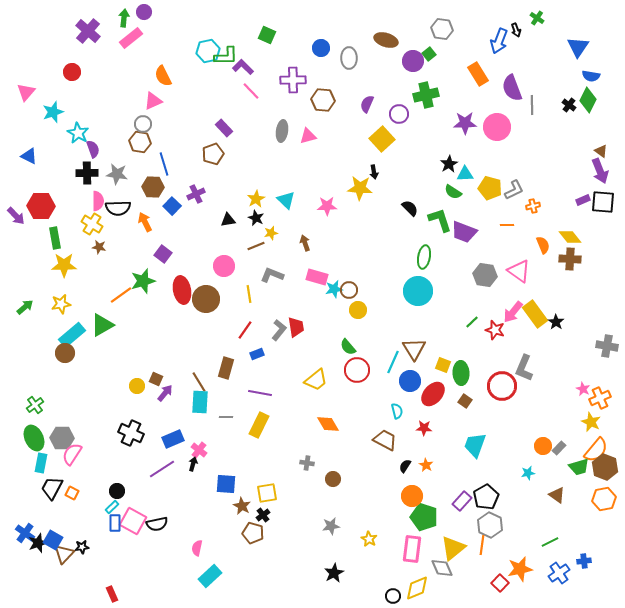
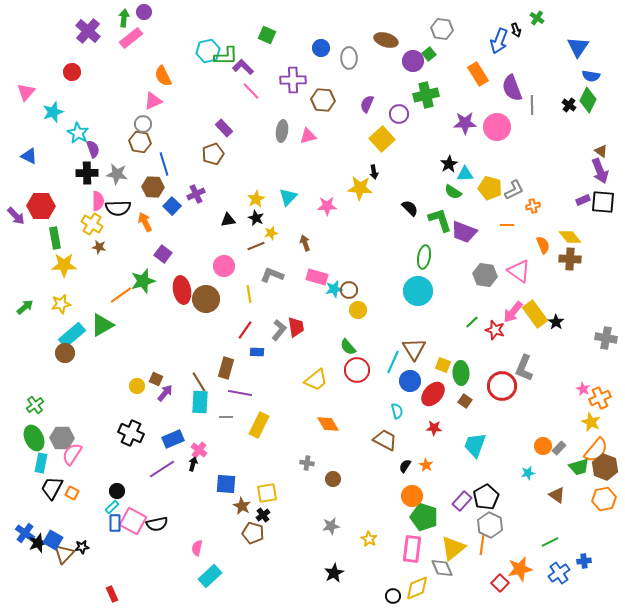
cyan triangle at (286, 200): moved 2 px right, 3 px up; rotated 30 degrees clockwise
gray cross at (607, 346): moved 1 px left, 8 px up
blue rectangle at (257, 354): moved 2 px up; rotated 24 degrees clockwise
purple line at (260, 393): moved 20 px left
red star at (424, 428): moved 10 px right
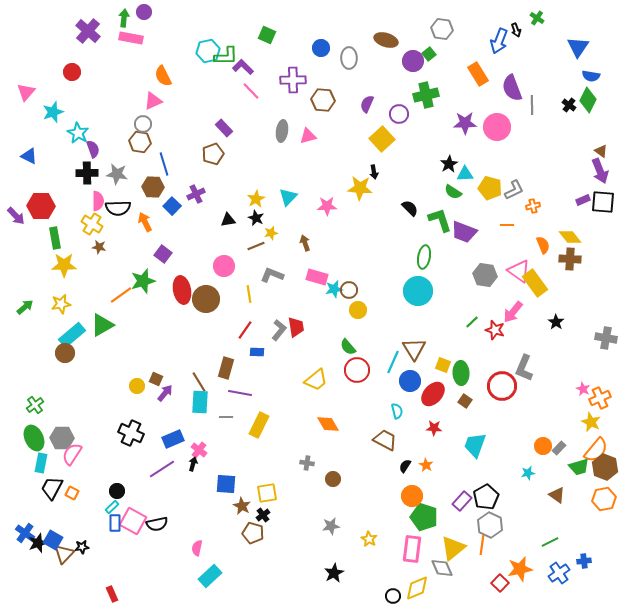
pink rectangle at (131, 38): rotated 50 degrees clockwise
yellow rectangle at (535, 314): moved 31 px up
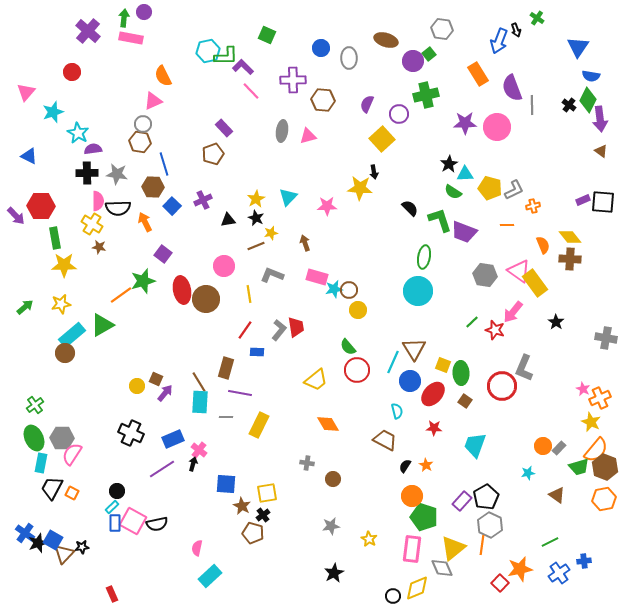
purple semicircle at (93, 149): rotated 78 degrees counterclockwise
purple arrow at (600, 171): moved 52 px up; rotated 15 degrees clockwise
purple cross at (196, 194): moved 7 px right, 6 px down
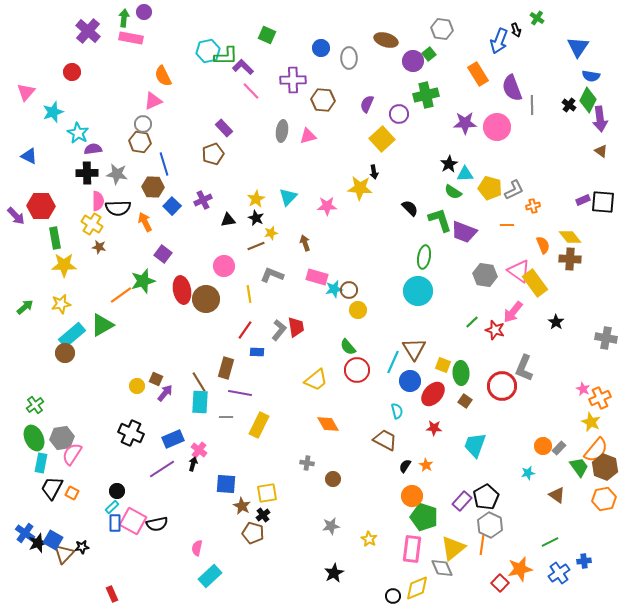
gray hexagon at (62, 438): rotated 10 degrees counterclockwise
green trapezoid at (579, 467): rotated 110 degrees counterclockwise
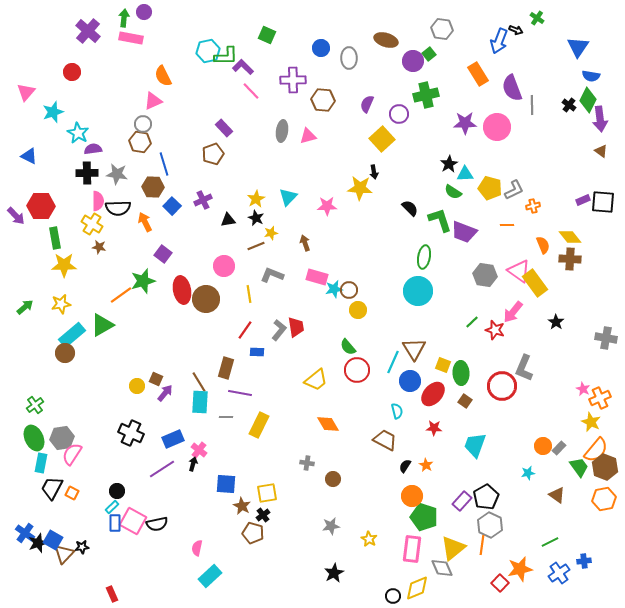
black arrow at (516, 30): rotated 48 degrees counterclockwise
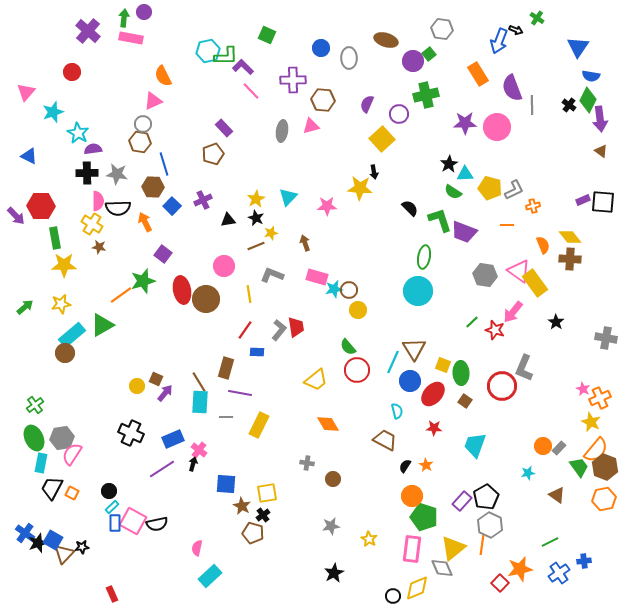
pink triangle at (308, 136): moved 3 px right, 10 px up
black circle at (117, 491): moved 8 px left
